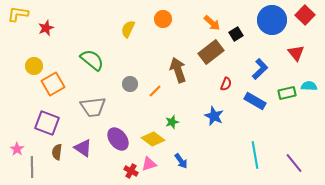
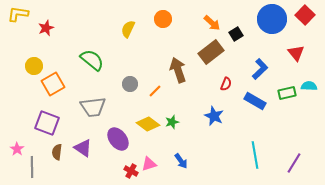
blue circle: moved 1 px up
yellow diamond: moved 5 px left, 15 px up
purple line: rotated 70 degrees clockwise
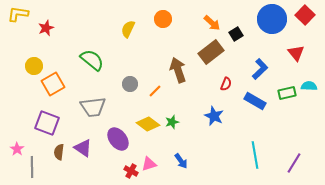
brown semicircle: moved 2 px right
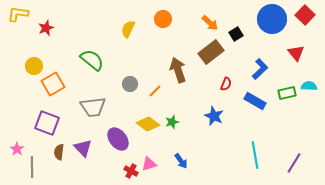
orange arrow: moved 2 px left
purple triangle: rotated 12 degrees clockwise
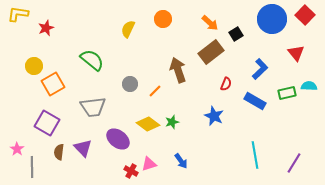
purple square: rotated 10 degrees clockwise
purple ellipse: rotated 15 degrees counterclockwise
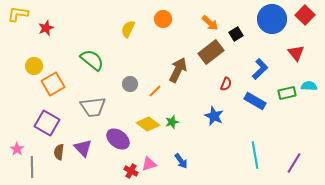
brown arrow: rotated 45 degrees clockwise
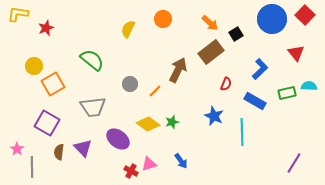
cyan line: moved 13 px left, 23 px up; rotated 8 degrees clockwise
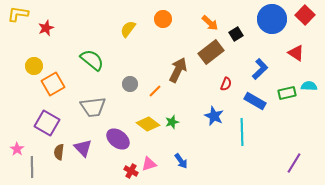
yellow semicircle: rotated 12 degrees clockwise
red triangle: rotated 18 degrees counterclockwise
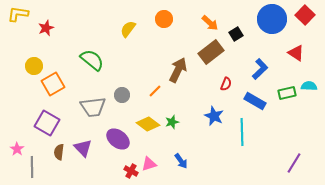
orange circle: moved 1 px right
gray circle: moved 8 px left, 11 px down
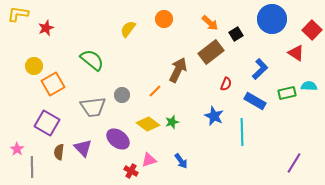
red square: moved 7 px right, 15 px down
pink triangle: moved 4 px up
